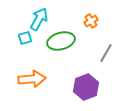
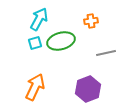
orange cross: rotated 24 degrees clockwise
cyan square: moved 10 px right, 5 px down
gray line: rotated 48 degrees clockwise
orange arrow: moved 3 px right, 8 px down; rotated 60 degrees counterclockwise
purple hexagon: moved 2 px right, 2 px down
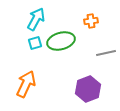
cyan arrow: moved 3 px left
orange arrow: moved 9 px left, 3 px up
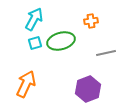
cyan arrow: moved 2 px left
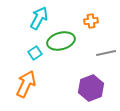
cyan arrow: moved 5 px right, 1 px up
cyan square: moved 10 px down; rotated 16 degrees counterclockwise
purple hexagon: moved 3 px right, 1 px up
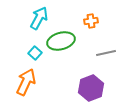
cyan square: rotated 16 degrees counterclockwise
orange arrow: moved 2 px up
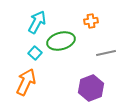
cyan arrow: moved 2 px left, 4 px down
